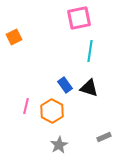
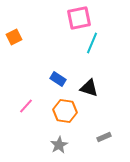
cyan line: moved 2 px right, 8 px up; rotated 15 degrees clockwise
blue rectangle: moved 7 px left, 6 px up; rotated 21 degrees counterclockwise
pink line: rotated 28 degrees clockwise
orange hexagon: moved 13 px right; rotated 20 degrees counterclockwise
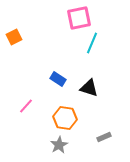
orange hexagon: moved 7 px down
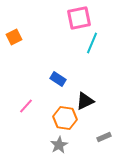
black triangle: moved 4 px left, 13 px down; rotated 42 degrees counterclockwise
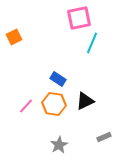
orange hexagon: moved 11 px left, 14 px up
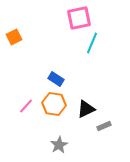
blue rectangle: moved 2 px left
black triangle: moved 1 px right, 8 px down
gray rectangle: moved 11 px up
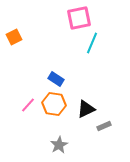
pink line: moved 2 px right, 1 px up
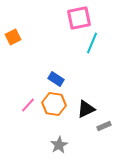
orange square: moved 1 px left
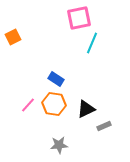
gray star: rotated 24 degrees clockwise
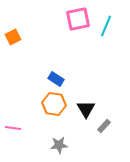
pink square: moved 1 px left, 1 px down
cyan line: moved 14 px right, 17 px up
pink line: moved 15 px left, 23 px down; rotated 56 degrees clockwise
black triangle: rotated 36 degrees counterclockwise
gray rectangle: rotated 24 degrees counterclockwise
